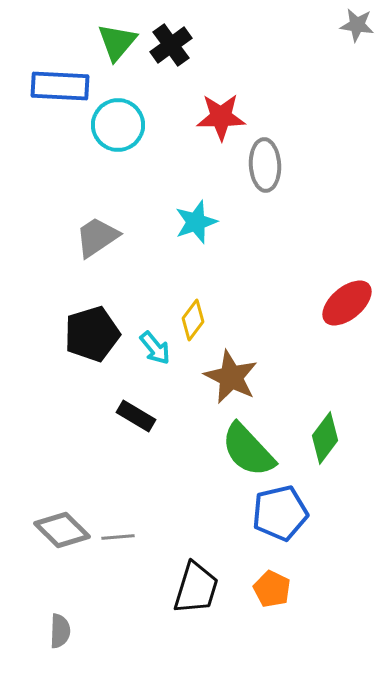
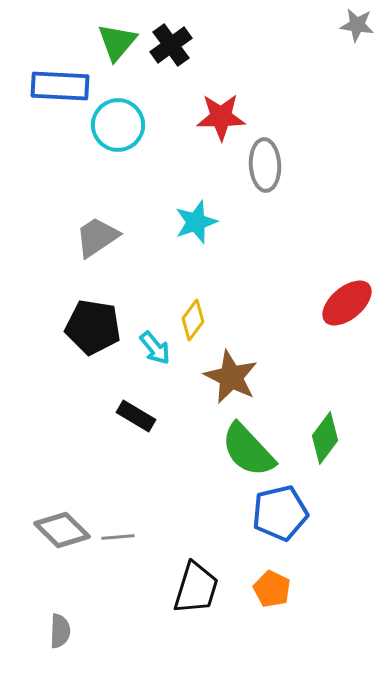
black pentagon: moved 1 px right, 7 px up; rotated 26 degrees clockwise
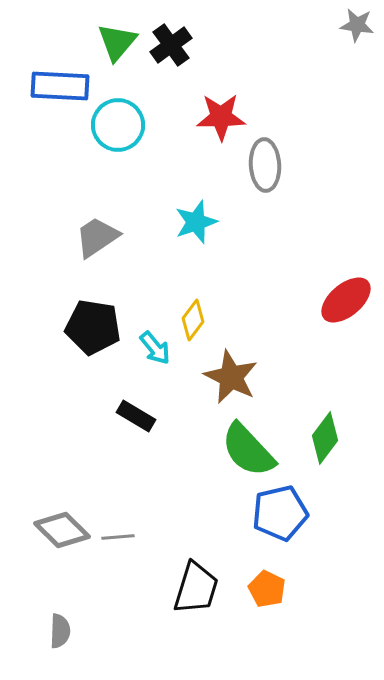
red ellipse: moved 1 px left, 3 px up
orange pentagon: moved 5 px left
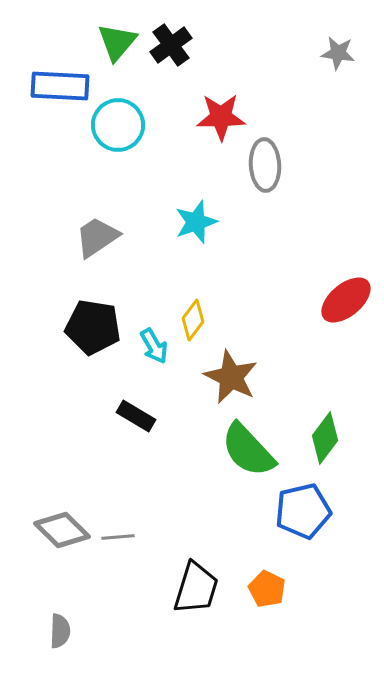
gray star: moved 19 px left, 28 px down
cyan arrow: moved 1 px left, 2 px up; rotated 9 degrees clockwise
blue pentagon: moved 23 px right, 2 px up
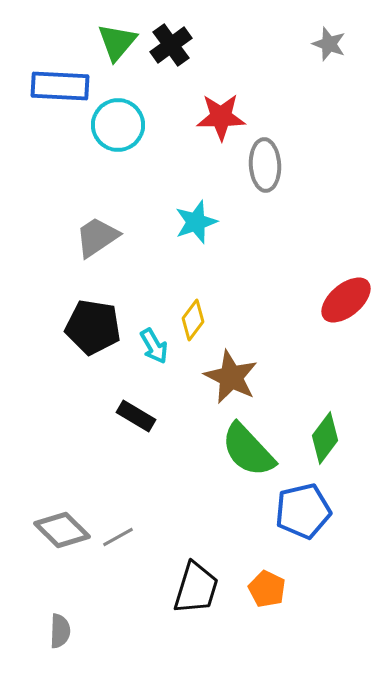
gray star: moved 9 px left, 9 px up; rotated 12 degrees clockwise
gray line: rotated 24 degrees counterclockwise
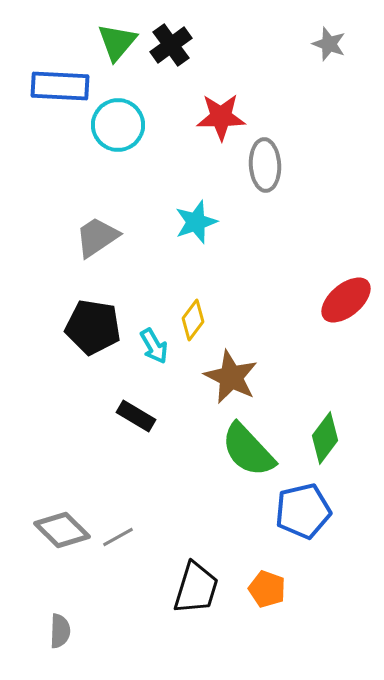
orange pentagon: rotated 6 degrees counterclockwise
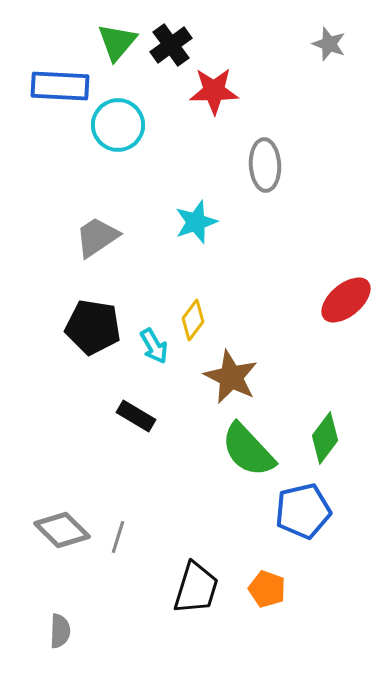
red star: moved 7 px left, 26 px up
gray line: rotated 44 degrees counterclockwise
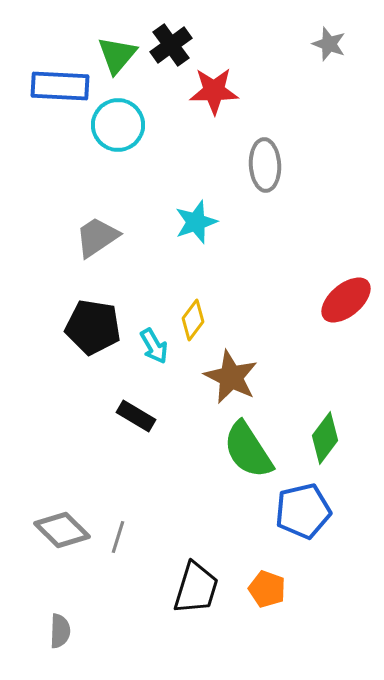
green triangle: moved 13 px down
green semicircle: rotated 10 degrees clockwise
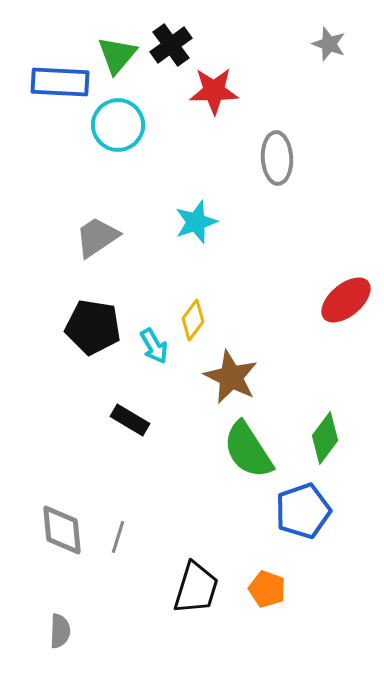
blue rectangle: moved 4 px up
gray ellipse: moved 12 px right, 7 px up
black rectangle: moved 6 px left, 4 px down
blue pentagon: rotated 6 degrees counterclockwise
gray diamond: rotated 40 degrees clockwise
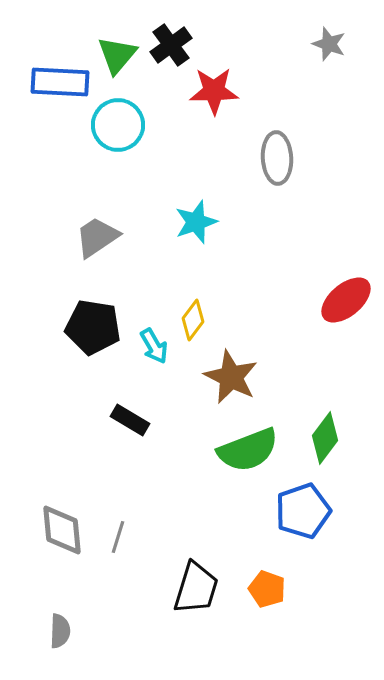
green semicircle: rotated 78 degrees counterclockwise
